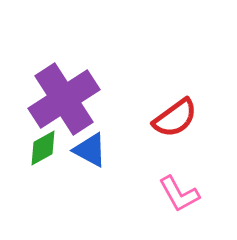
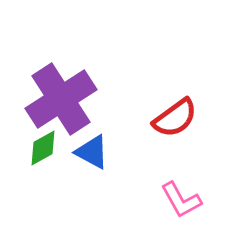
purple cross: moved 3 px left
blue triangle: moved 2 px right, 2 px down
pink L-shape: moved 2 px right, 6 px down
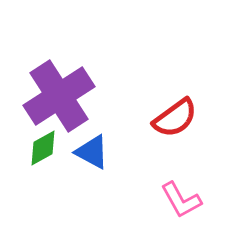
purple cross: moved 2 px left, 3 px up
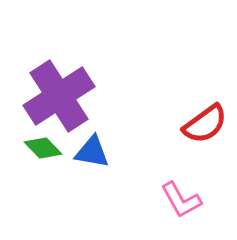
red semicircle: moved 30 px right, 6 px down
green diamond: rotated 75 degrees clockwise
blue triangle: rotated 18 degrees counterclockwise
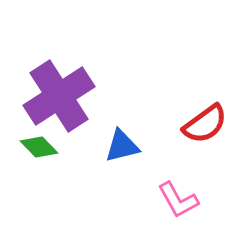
green diamond: moved 4 px left, 1 px up
blue triangle: moved 30 px right, 6 px up; rotated 24 degrees counterclockwise
pink L-shape: moved 3 px left
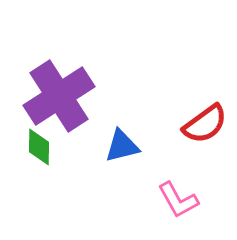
green diamond: rotated 45 degrees clockwise
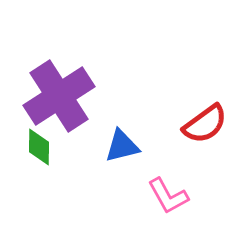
pink L-shape: moved 10 px left, 4 px up
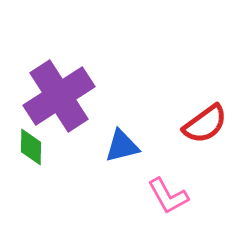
green diamond: moved 8 px left
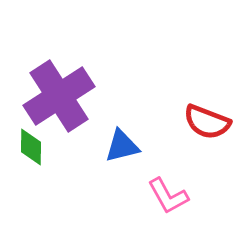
red semicircle: moved 2 px right, 2 px up; rotated 57 degrees clockwise
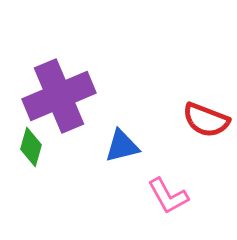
purple cross: rotated 10 degrees clockwise
red semicircle: moved 1 px left, 2 px up
green diamond: rotated 15 degrees clockwise
